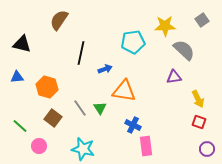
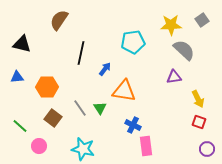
yellow star: moved 6 px right, 1 px up
blue arrow: rotated 32 degrees counterclockwise
orange hexagon: rotated 15 degrees counterclockwise
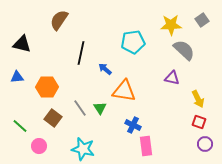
blue arrow: rotated 88 degrees counterclockwise
purple triangle: moved 2 px left, 1 px down; rotated 21 degrees clockwise
purple circle: moved 2 px left, 5 px up
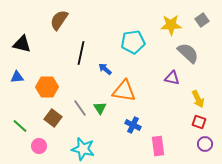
gray semicircle: moved 4 px right, 3 px down
pink rectangle: moved 12 px right
